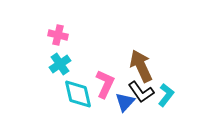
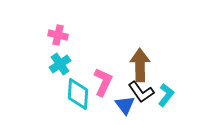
brown arrow: moved 1 px left, 1 px up; rotated 24 degrees clockwise
pink L-shape: moved 2 px left, 2 px up
cyan diamond: rotated 16 degrees clockwise
blue triangle: moved 3 px down; rotated 20 degrees counterclockwise
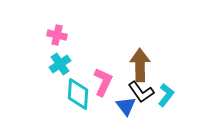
pink cross: moved 1 px left
blue triangle: moved 1 px right, 1 px down
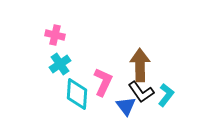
pink cross: moved 2 px left
cyan diamond: moved 1 px left
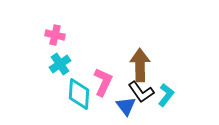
cyan diamond: moved 2 px right
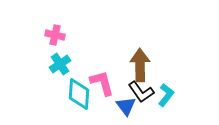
pink L-shape: moved 1 px left, 1 px down; rotated 40 degrees counterclockwise
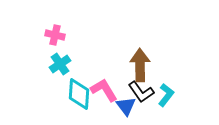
pink L-shape: moved 2 px right, 7 px down; rotated 16 degrees counterclockwise
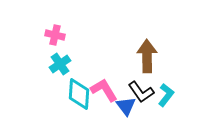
brown arrow: moved 7 px right, 9 px up
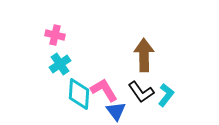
brown arrow: moved 3 px left, 1 px up
blue triangle: moved 10 px left, 5 px down
